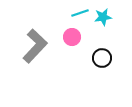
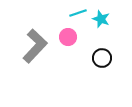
cyan line: moved 2 px left
cyan star: moved 2 px left, 2 px down; rotated 30 degrees clockwise
pink circle: moved 4 px left
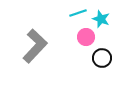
pink circle: moved 18 px right
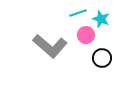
pink circle: moved 2 px up
gray L-shape: moved 15 px right; rotated 88 degrees clockwise
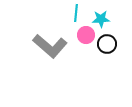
cyan line: moved 2 px left; rotated 66 degrees counterclockwise
cyan star: rotated 24 degrees counterclockwise
black circle: moved 5 px right, 14 px up
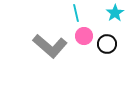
cyan line: rotated 18 degrees counterclockwise
cyan star: moved 14 px right, 6 px up; rotated 30 degrees counterclockwise
pink circle: moved 2 px left, 1 px down
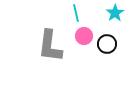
gray L-shape: rotated 56 degrees clockwise
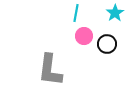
cyan line: rotated 24 degrees clockwise
gray L-shape: moved 24 px down
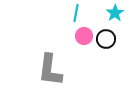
black circle: moved 1 px left, 5 px up
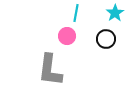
pink circle: moved 17 px left
